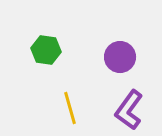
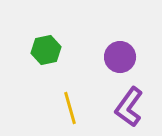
green hexagon: rotated 20 degrees counterclockwise
purple L-shape: moved 3 px up
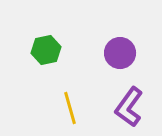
purple circle: moved 4 px up
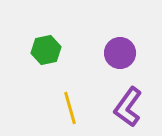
purple L-shape: moved 1 px left
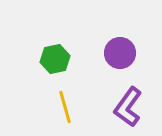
green hexagon: moved 9 px right, 9 px down
yellow line: moved 5 px left, 1 px up
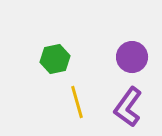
purple circle: moved 12 px right, 4 px down
yellow line: moved 12 px right, 5 px up
